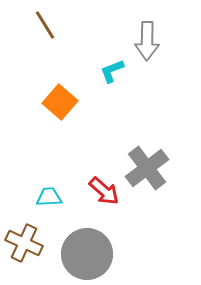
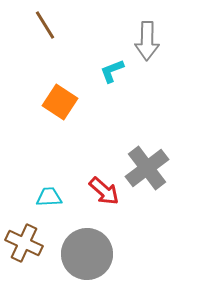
orange square: rotated 8 degrees counterclockwise
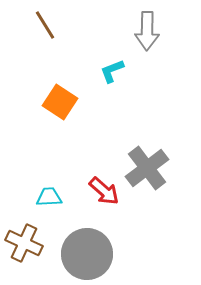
gray arrow: moved 10 px up
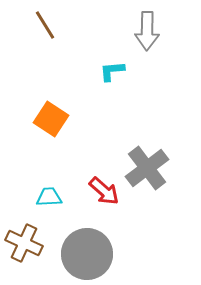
cyan L-shape: rotated 16 degrees clockwise
orange square: moved 9 px left, 17 px down
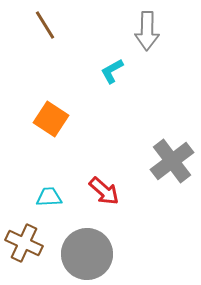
cyan L-shape: rotated 24 degrees counterclockwise
gray cross: moved 25 px right, 7 px up
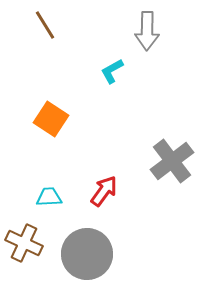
red arrow: rotated 96 degrees counterclockwise
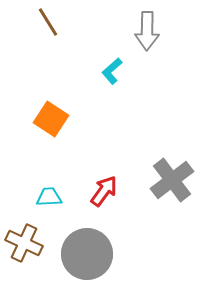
brown line: moved 3 px right, 3 px up
cyan L-shape: rotated 12 degrees counterclockwise
gray cross: moved 19 px down
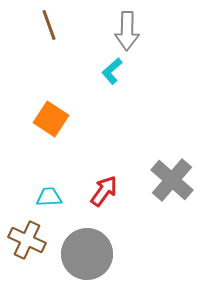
brown line: moved 1 px right, 3 px down; rotated 12 degrees clockwise
gray arrow: moved 20 px left
gray cross: rotated 12 degrees counterclockwise
brown cross: moved 3 px right, 3 px up
